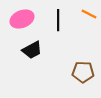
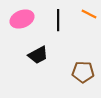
black trapezoid: moved 6 px right, 5 px down
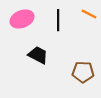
black trapezoid: rotated 125 degrees counterclockwise
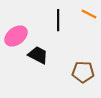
pink ellipse: moved 6 px left, 17 px down; rotated 15 degrees counterclockwise
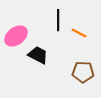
orange line: moved 10 px left, 19 px down
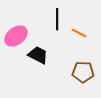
black line: moved 1 px left, 1 px up
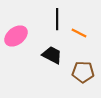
black trapezoid: moved 14 px right
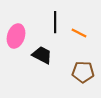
black line: moved 2 px left, 3 px down
pink ellipse: rotated 35 degrees counterclockwise
black trapezoid: moved 10 px left
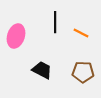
orange line: moved 2 px right
black trapezoid: moved 15 px down
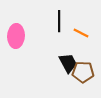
black line: moved 4 px right, 1 px up
pink ellipse: rotated 15 degrees counterclockwise
black trapezoid: moved 26 px right, 7 px up; rotated 35 degrees clockwise
